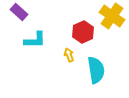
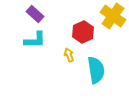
purple rectangle: moved 16 px right, 2 px down
yellow cross: moved 1 px right
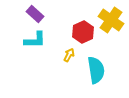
yellow cross: moved 2 px left, 4 px down
yellow arrow: rotated 48 degrees clockwise
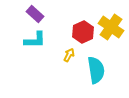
yellow cross: moved 7 px down
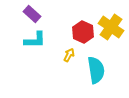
purple rectangle: moved 3 px left
red hexagon: rotated 10 degrees counterclockwise
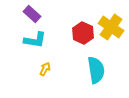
red hexagon: moved 1 px down
cyan L-shape: rotated 10 degrees clockwise
yellow arrow: moved 24 px left, 14 px down
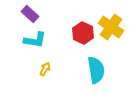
purple rectangle: moved 2 px left
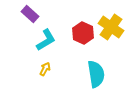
cyan L-shape: moved 11 px right; rotated 40 degrees counterclockwise
cyan semicircle: moved 4 px down
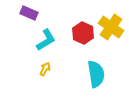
purple rectangle: moved 1 px left, 1 px up; rotated 18 degrees counterclockwise
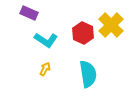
yellow cross: moved 2 px up; rotated 10 degrees clockwise
cyan L-shape: rotated 65 degrees clockwise
cyan semicircle: moved 8 px left
